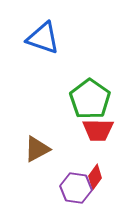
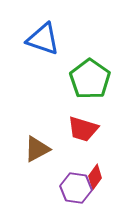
blue triangle: moved 1 px down
green pentagon: moved 20 px up
red trapezoid: moved 15 px left, 1 px up; rotated 16 degrees clockwise
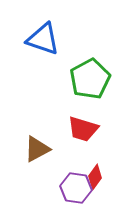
green pentagon: rotated 9 degrees clockwise
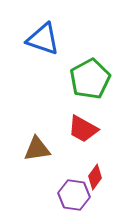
red trapezoid: rotated 12 degrees clockwise
brown triangle: rotated 20 degrees clockwise
purple hexagon: moved 2 px left, 7 px down
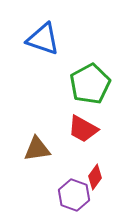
green pentagon: moved 5 px down
purple hexagon: rotated 12 degrees clockwise
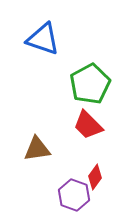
red trapezoid: moved 5 px right, 4 px up; rotated 16 degrees clockwise
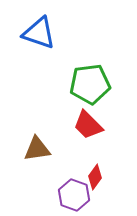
blue triangle: moved 4 px left, 6 px up
green pentagon: rotated 21 degrees clockwise
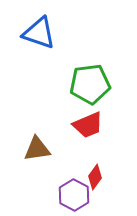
red trapezoid: rotated 68 degrees counterclockwise
purple hexagon: rotated 8 degrees clockwise
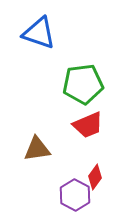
green pentagon: moved 7 px left
purple hexagon: moved 1 px right
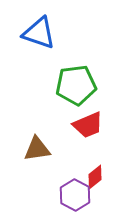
green pentagon: moved 7 px left, 1 px down
red diamond: rotated 15 degrees clockwise
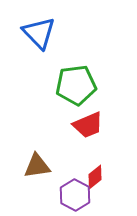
blue triangle: rotated 27 degrees clockwise
brown triangle: moved 17 px down
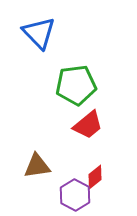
red trapezoid: rotated 16 degrees counterclockwise
